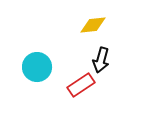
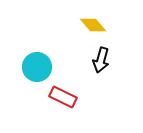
yellow diamond: rotated 56 degrees clockwise
red rectangle: moved 18 px left, 12 px down; rotated 60 degrees clockwise
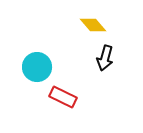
black arrow: moved 4 px right, 2 px up
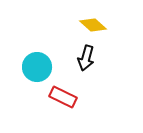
yellow diamond: rotated 8 degrees counterclockwise
black arrow: moved 19 px left
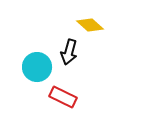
yellow diamond: moved 3 px left
black arrow: moved 17 px left, 6 px up
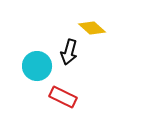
yellow diamond: moved 2 px right, 3 px down
cyan circle: moved 1 px up
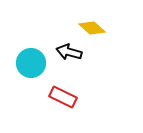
black arrow: rotated 90 degrees clockwise
cyan circle: moved 6 px left, 3 px up
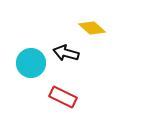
black arrow: moved 3 px left, 1 px down
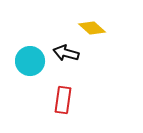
cyan circle: moved 1 px left, 2 px up
red rectangle: moved 3 px down; rotated 72 degrees clockwise
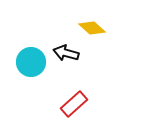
cyan circle: moved 1 px right, 1 px down
red rectangle: moved 11 px right, 4 px down; rotated 40 degrees clockwise
